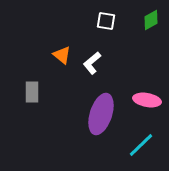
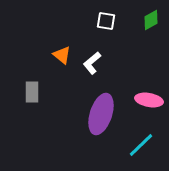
pink ellipse: moved 2 px right
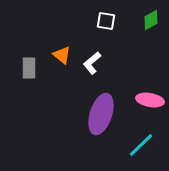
gray rectangle: moved 3 px left, 24 px up
pink ellipse: moved 1 px right
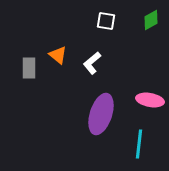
orange triangle: moved 4 px left
cyan line: moved 2 px left, 1 px up; rotated 40 degrees counterclockwise
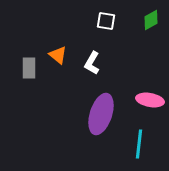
white L-shape: rotated 20 degrees counterclockwise
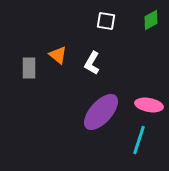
pink ellipse: moved 1 px left, 5 px down
purple ellipse: moved 2 px up; rotated 24 degrees clockwise
cyan line: moved 4 px up; rotated 12 degrees clockwise
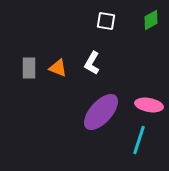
orange triangle: moved 13 px down; rotated 18 degrees counterclockwise
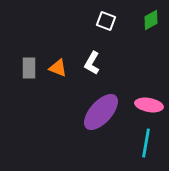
white square: rotated 12 degrees clockwise
cyan line: moved 7 px right, 3 px down; rotated 8 degrees counterclockwise
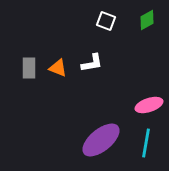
green diamond: moved 4 px left
white L-shape: rotated 130 degrees counterclockwise
pink ellipse: rotated 28 degrees counterclockwise
purple ellipse: moved 28 px down; rotated 9 degrees clockwise
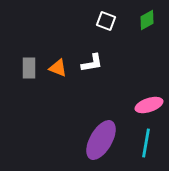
purple ellipse: rotated 21 degrees counterclockwise
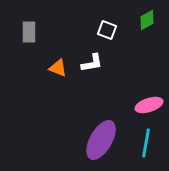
white square: moved 1 px right, 9 px down
gray rectangle: moved 36 px up
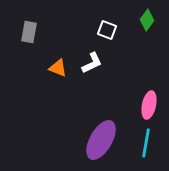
green diamond: rotated 25 degrees counterclockwise
gray rectangle: rotated 10 degrees clockwise
white L-shape: rotated 15 degrees counterclockwise
pink ellipse: rotated 60 degrees counterclockwise
